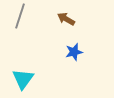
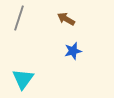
gray line: moved 1 px left, 2 px down
blue star: moved 1 px left, 1 px up
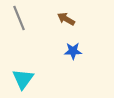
gray line: rotated 40 degrees counterclockwise
blue star: rotated 12 degrees clockwise
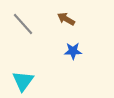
gray line: moved 4 px right, 6 px down; rotated 20 degrees counterclockwise
cyan triangle: moved 2 px down
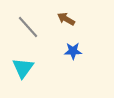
gray line: moved 5 px right, 3 px down
cyan triangle: moved 13 px up
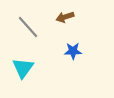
brown arrow: moved 1 px left, 2 px up; rotated 48 degrees counterclockwise
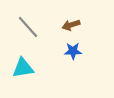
brown arrow: moved 6 px right, 8 px down
cyan triangle: rotated 45 degrees clockwise
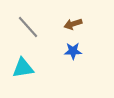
brown arrow: moved 2 px right, 1 px up
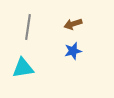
gray line: rotated 50 degrees clockwise
blue star: rotated 12 degrees counterclockwise
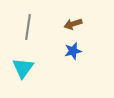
cyan triangle: rotated 45 degrees counterclockwise
